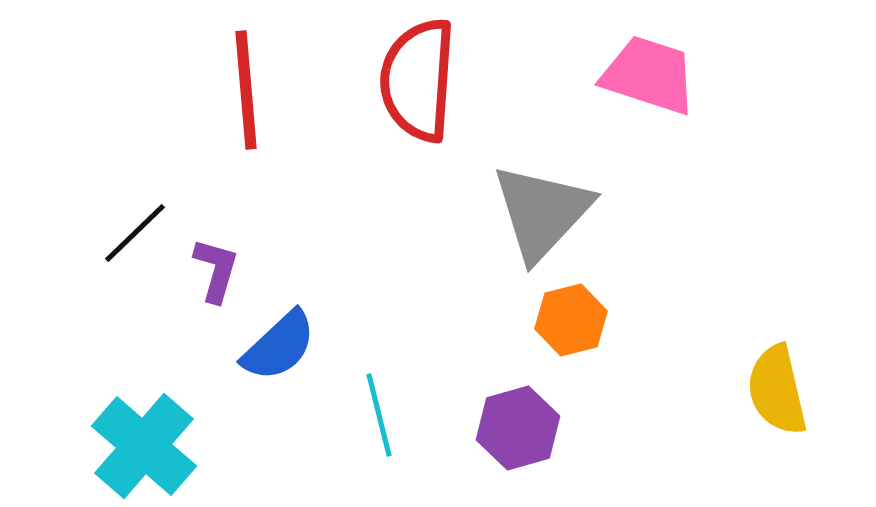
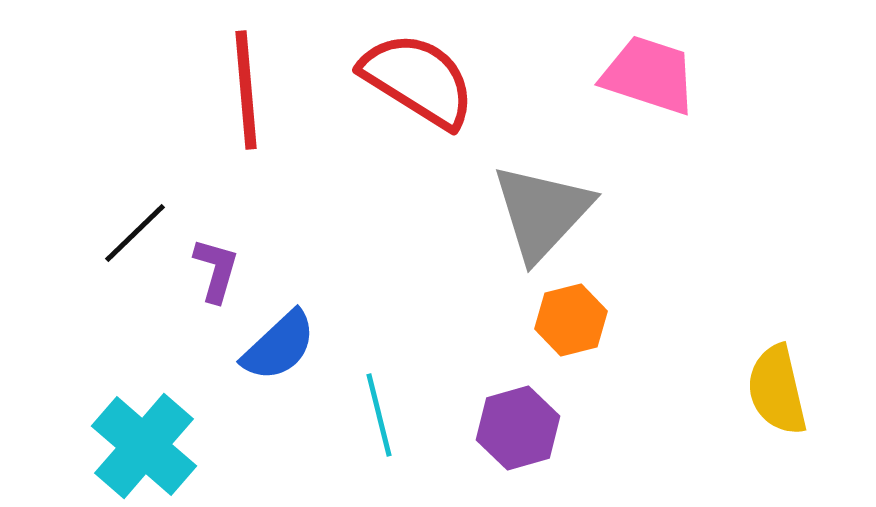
red semicircle: rotated 118 degrees clockwise
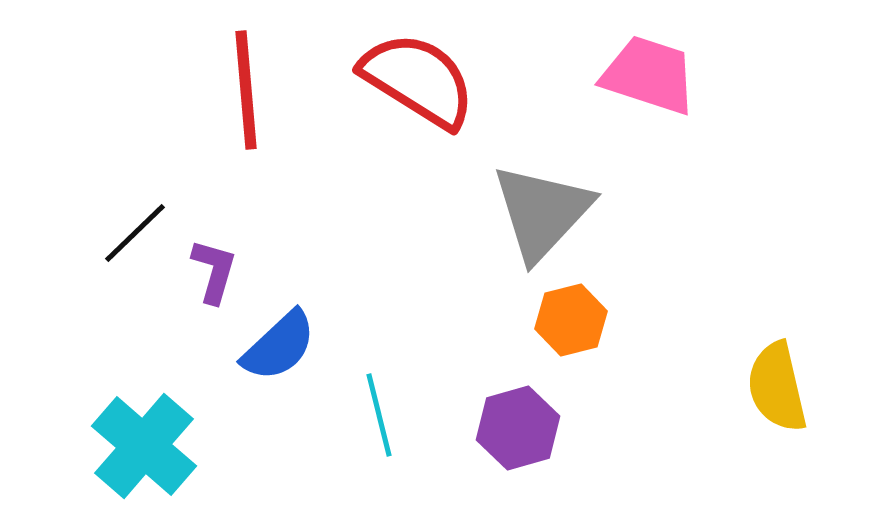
purple L-shape: moved 2 px left, 1 px down
yellow semicircle: moved 3 px up
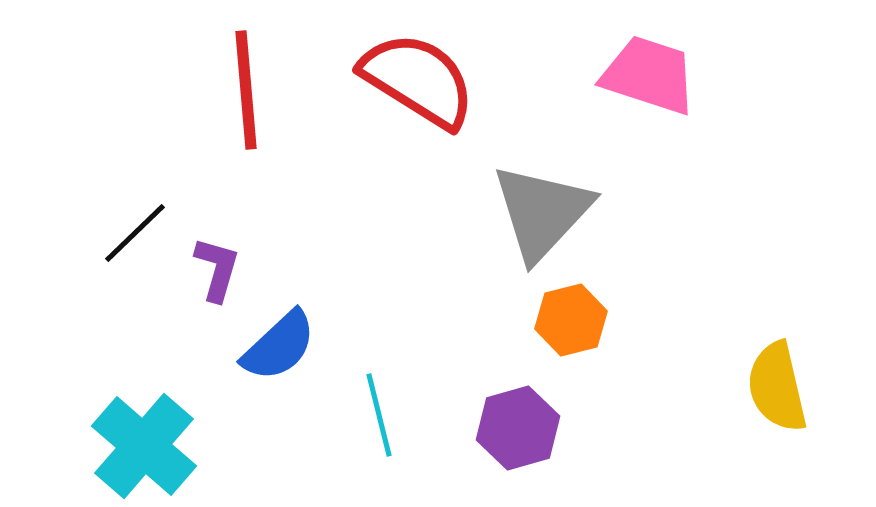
purple L-shape: moved 3 px right, 2 px up
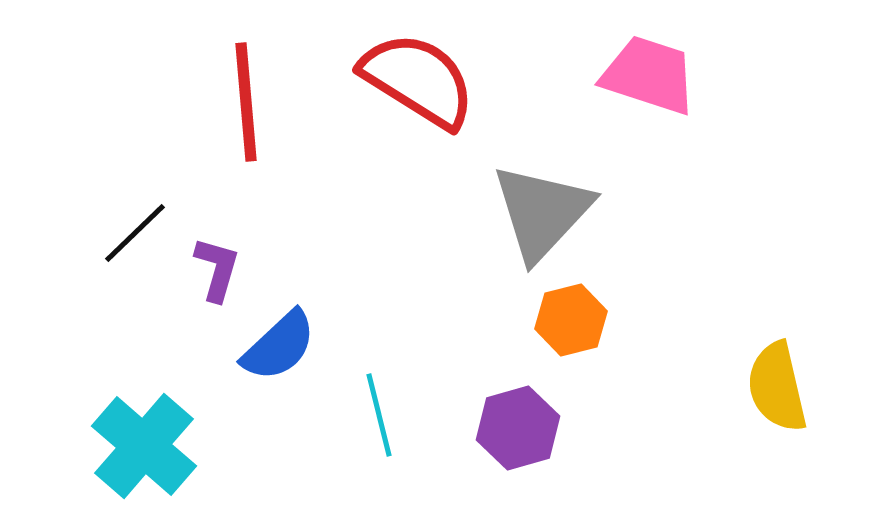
red line: moved 12 px down
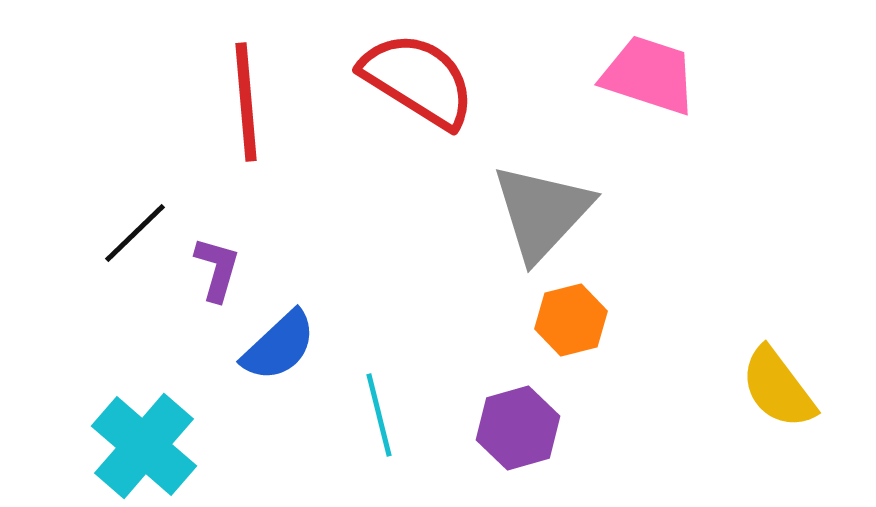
yellow semicircle: moved 1 px right, 1 px down; rotated 24 degrees counterclockwise
